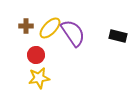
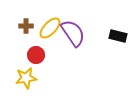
yellow star: moved 13 px left
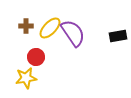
black rectangle: rotated 24 degrees counterclockwise
red circle: moved 2 px down
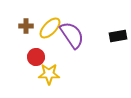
purple semicircle: moved 1 px left, 2 px down
yellow star: moved 23 px right, 4 px up; rotated 10 degrees clockwise
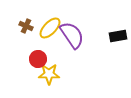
brown cross: rotated 24 degrees clockwise
red circle: moved 2 px right, 2 px down
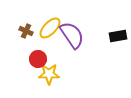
brown cross: moved 5 px down
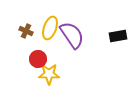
yellow ellipse: rotated 25 degrees counterclockwise
